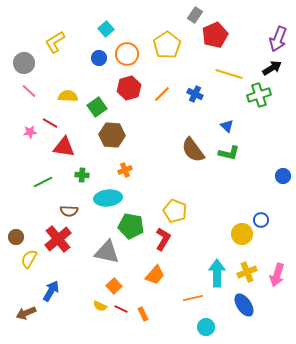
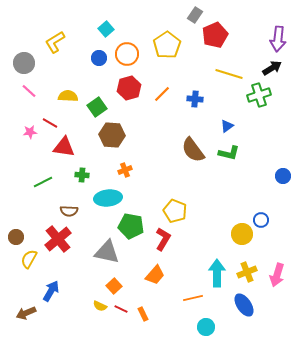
purple arrow at (278, 39): rotated 15 degrees counterclockwise
blue cross at (195, 94): moved 5 px down; rotated 21 degrees counterclockwise
blue triangle at (227, 126): rotated 40 degrees clockwise
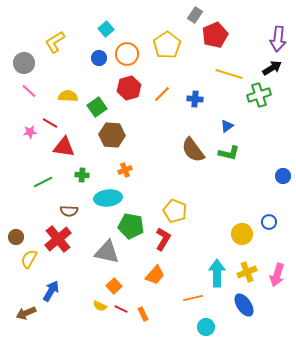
blue circle at (261, 220): moved 8 px right, 2 px down
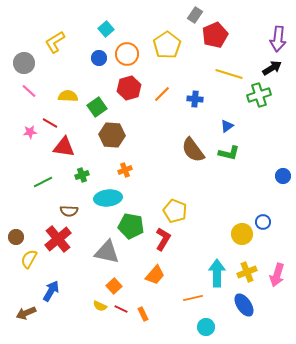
green cross at (82, 175): rotated 24 degrees counterclockwise
blue circle at (269, 222): moved 6 px left
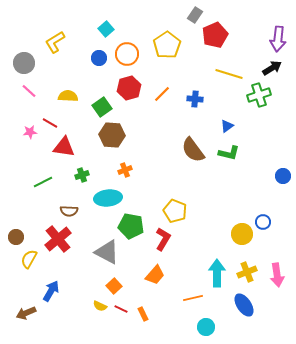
green square at (97, 107): moved 5 px right
gray triangle at (107, 252): rotated 16 degrees clockwise
pink arrow at (277, 275): rotated 25 degrees counterclockwise
